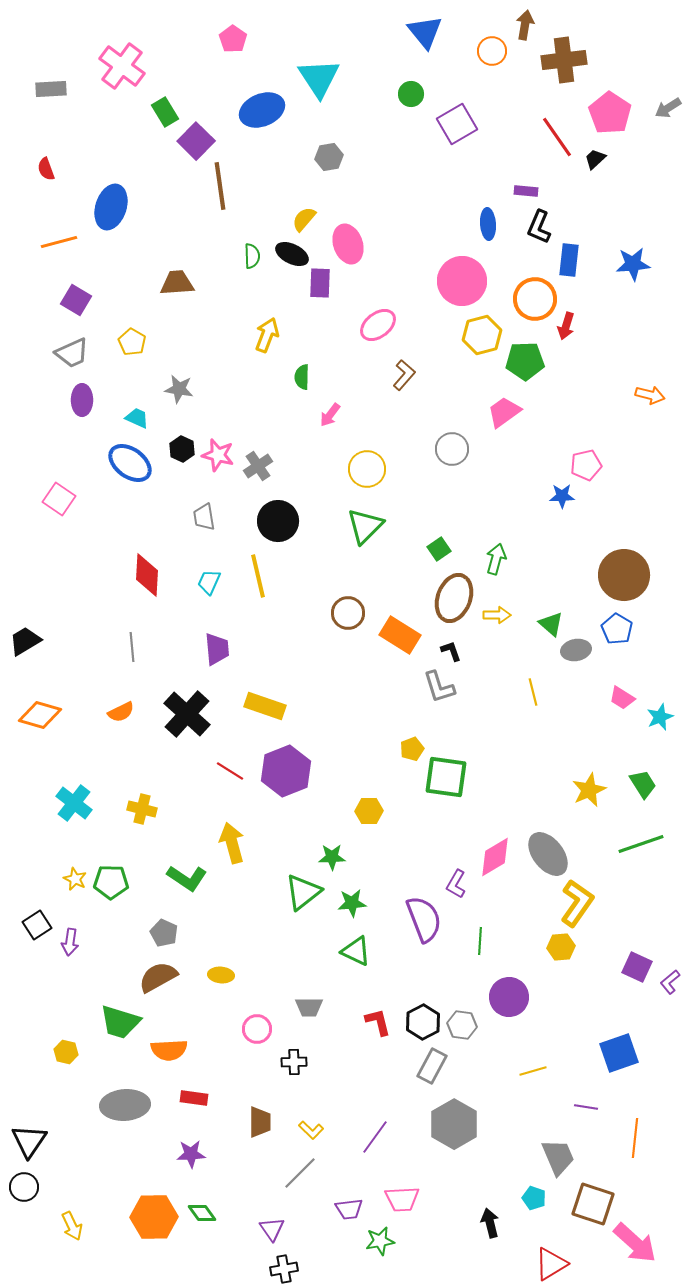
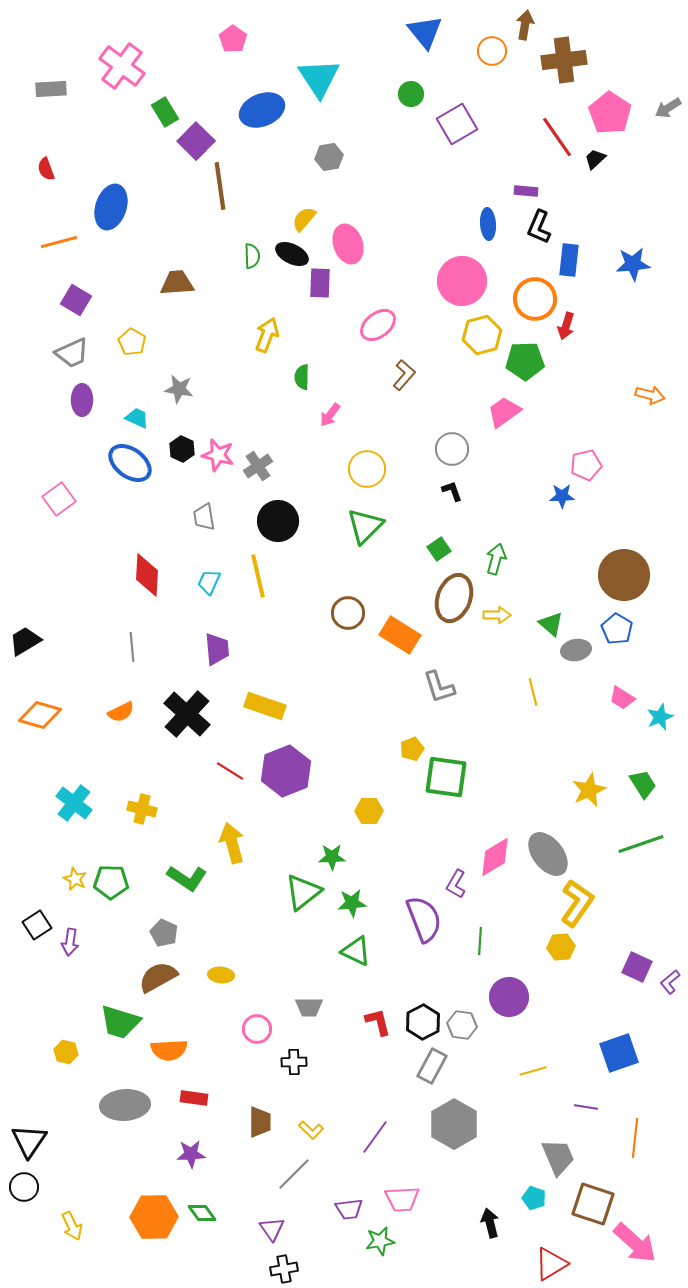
pink square at (59, 499): rotated 20 degrees clockwise
black L-shape at (451, 651): moved 1 px right, 160 px up
gray line at (300, 1173): moved 6 px left, 1 px down
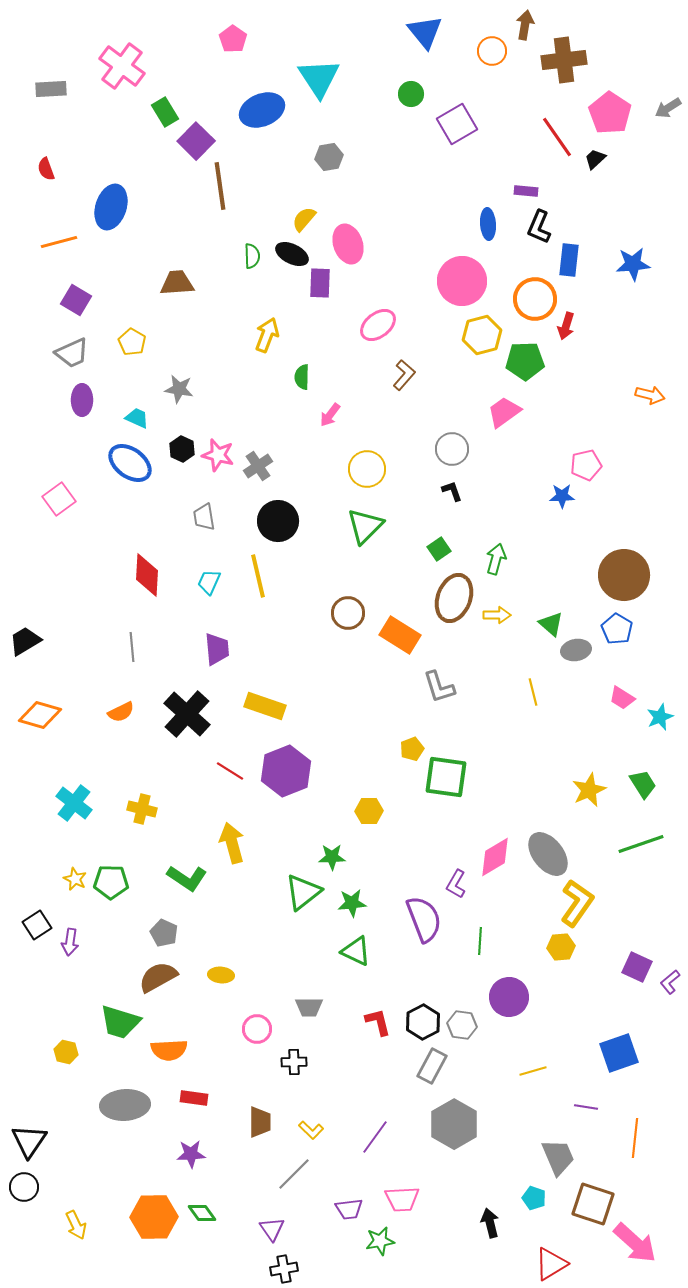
yellow arrow at (72, 1226): moved 4 px right, 1 px up
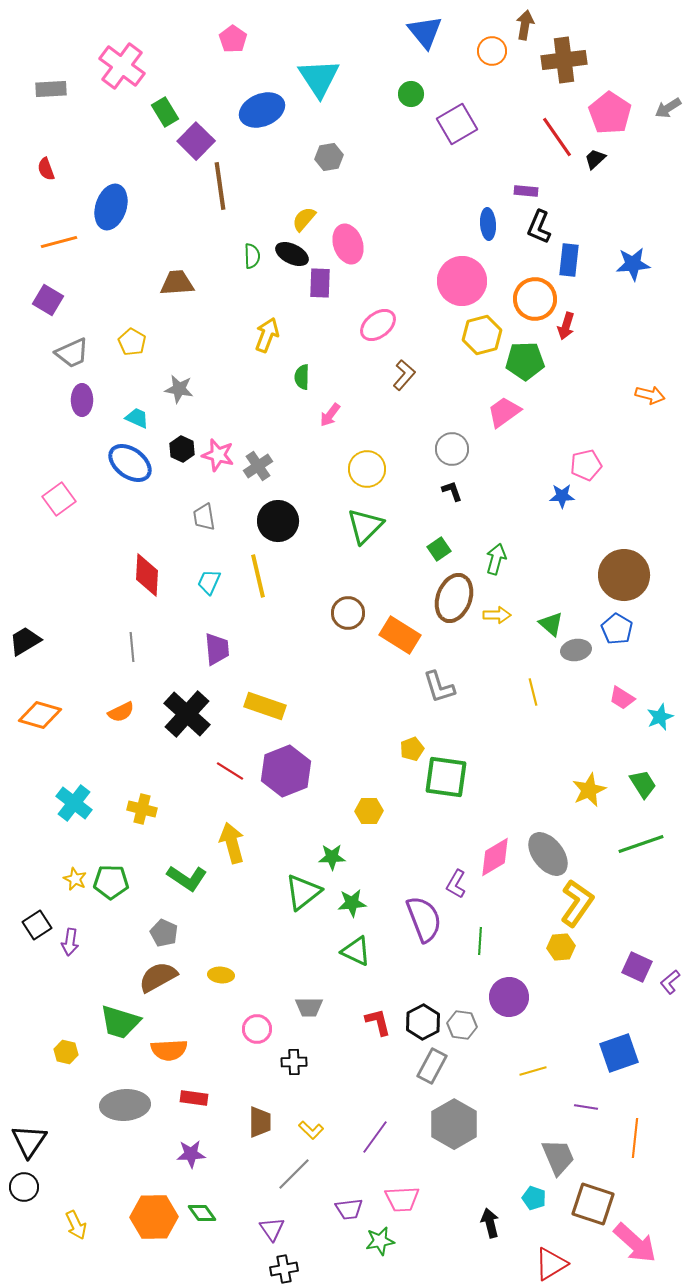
purple square at (76, 300): moved 28 px left
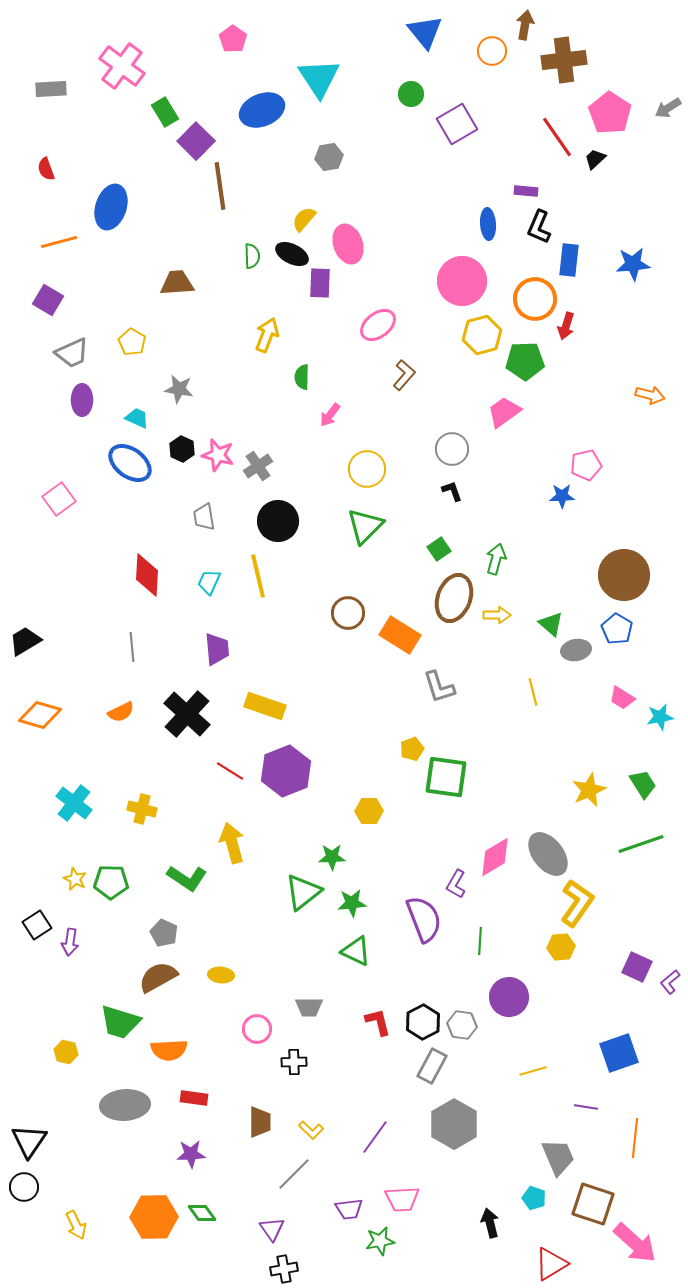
cyan star at (660, 717): rotated 12 degrees clockwise
